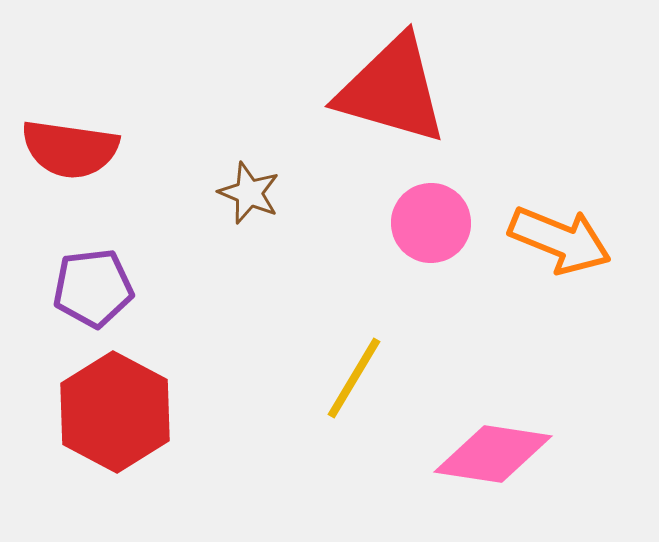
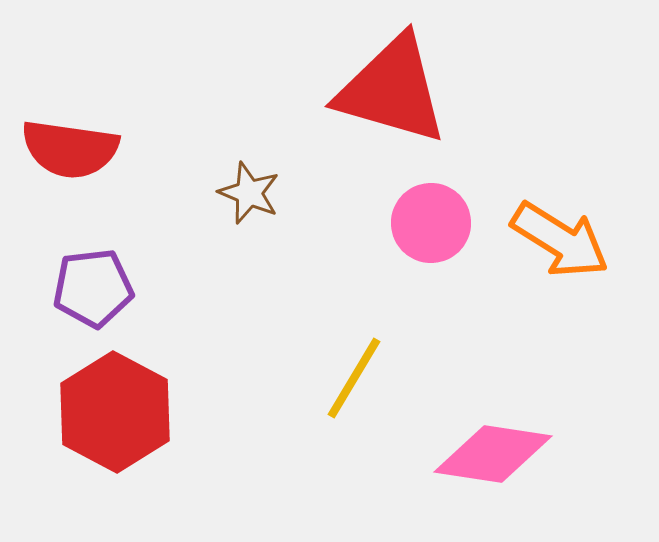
orange arrow: rotated 10 degrees clockwise
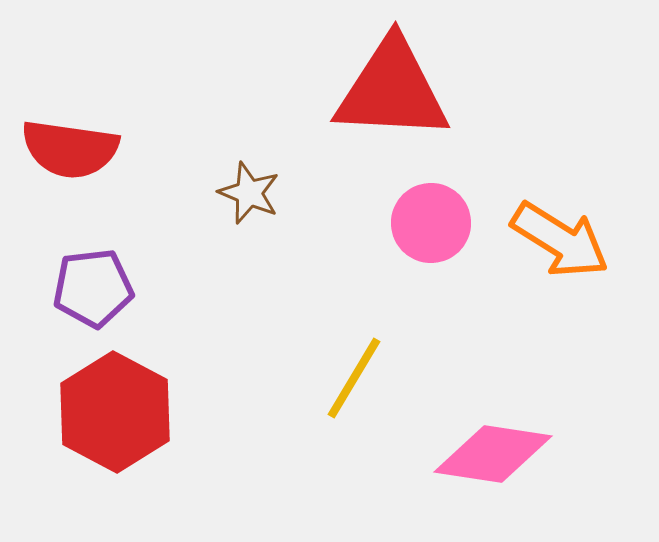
red triangle: rotated 13 degrees counterclockwise
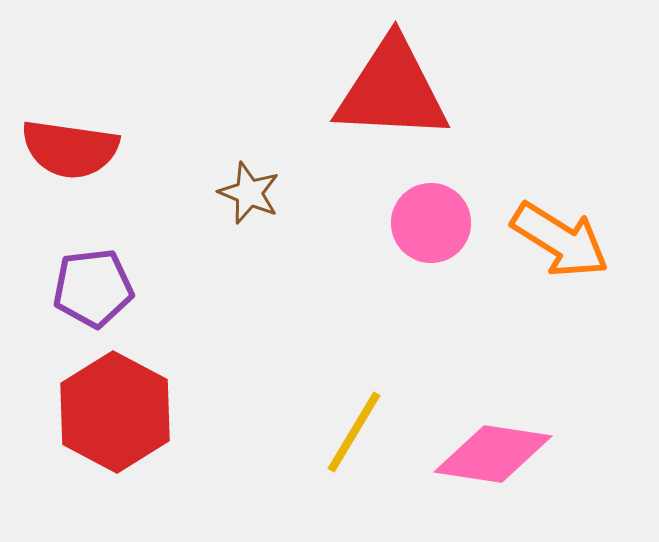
yellow line: moved 54 px down
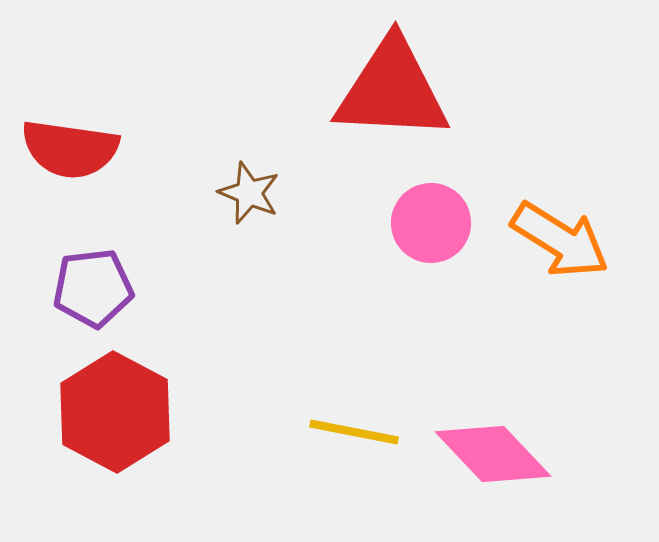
yellow line: rotated 70 degrees clockwise
pink diamond: rotated 38 degrees clockwise
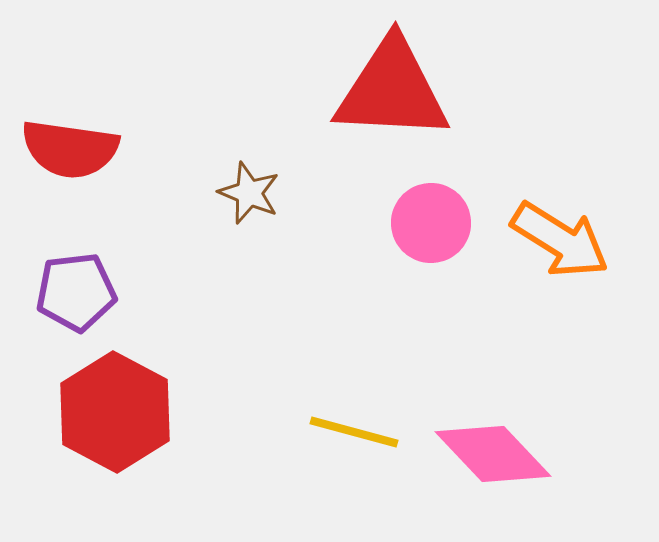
purple pentagon: moved 17 px left, 4 px down
yellow line: rotated 4 degrees clockwise
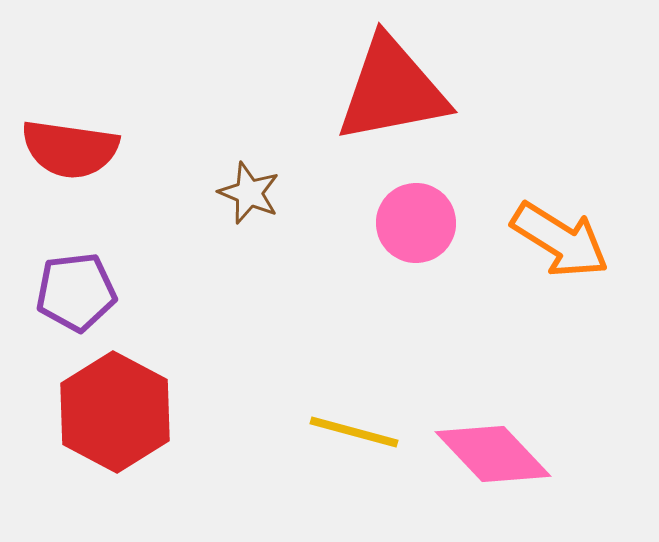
red triangle: rotated 14 degrees counterclockwise
pink circle: moved 15 px left
